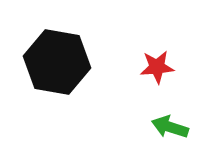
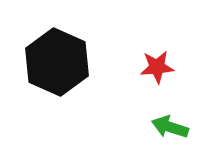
black hexagon: rotated 14 degrees clockwise
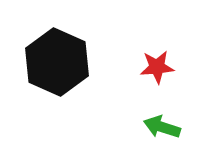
green arrow: moved 8 px left
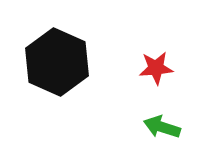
red star: moved 1 px left, 1 px down
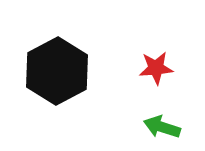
black hexagon: moved 9 px down; rotated 8 degrees clockwise
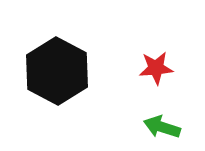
black hexagon: rotated 4 degrees counterclockwise
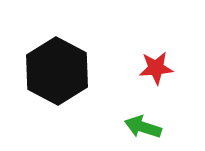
green arrow: moved 19 px left
